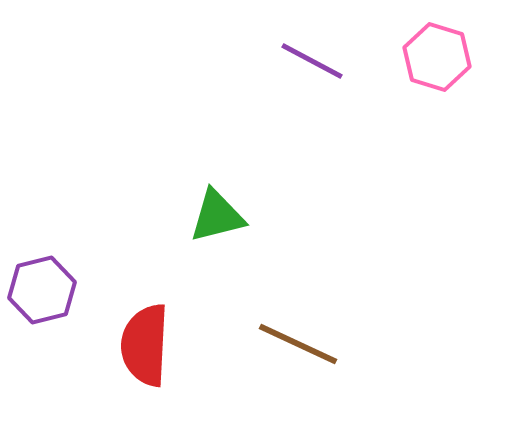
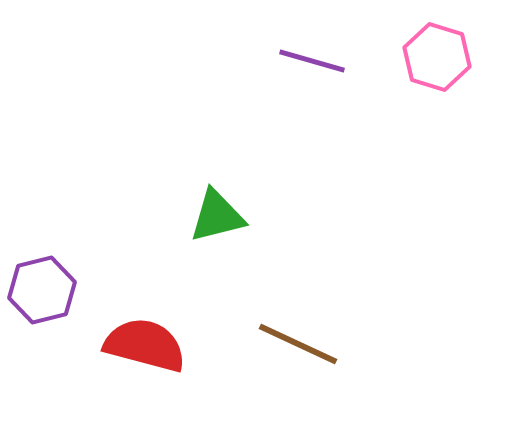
purple line: rotated 12 degrees counterclockwise
red semicircle: rotated 102 degrees clockwise
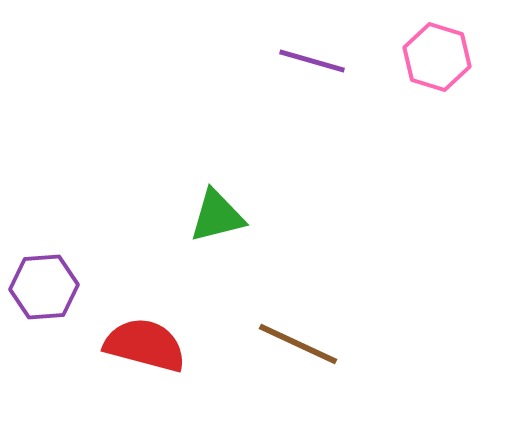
purple hexagon: moved 2 px right, 3 px up; rotated 10 degrees clockwise
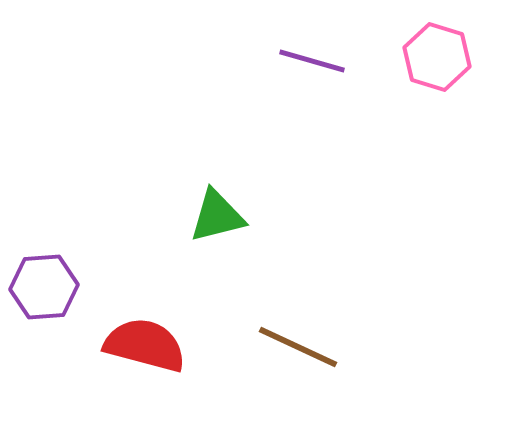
brown line: moved 3 px down
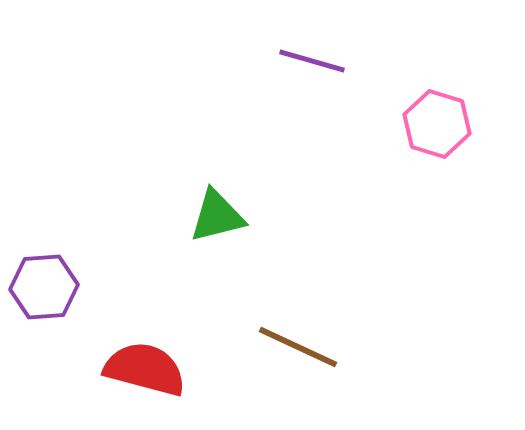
pink hexagon: moved 67 px down
red semicircle: moved 24 px down
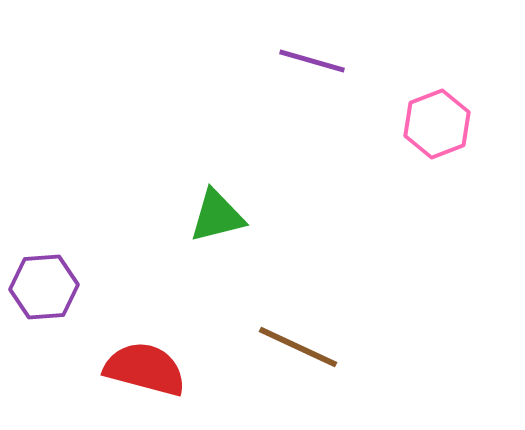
pink hexagon: rotated 22 degrees clockwise
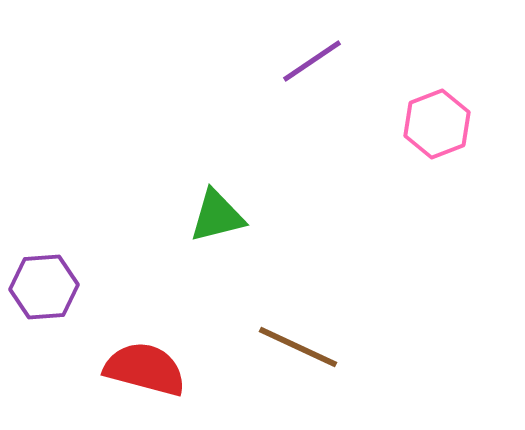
purple line: rotated 50 degrees counterclockwise
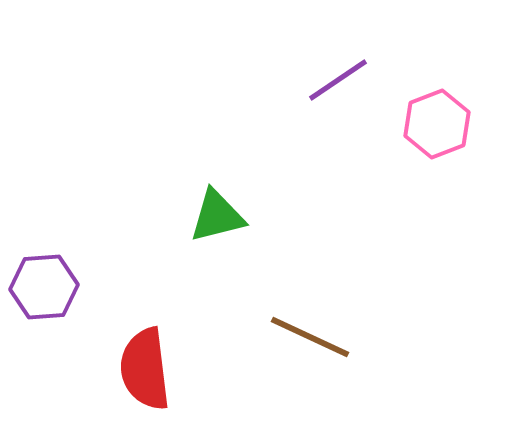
purple line: moved 26 px right, 19 px down
brown line: moved 12 px right, 10 px up
red semicircle: rotated 112 degrees counterclockwise
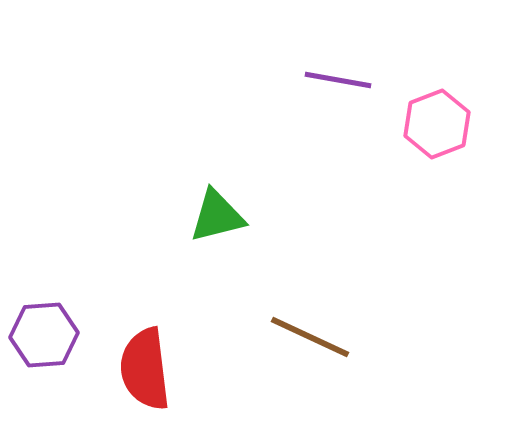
purple line: rotated 44 degrees clockwise
purple hexagon: moved 48 px down
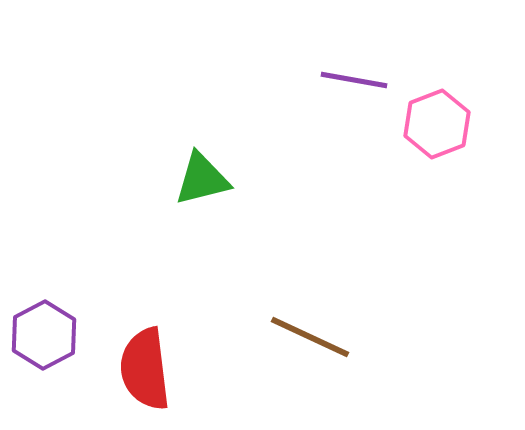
purple line: moved 16 px right
green triangle: moved 15 px left, 37 px up
purple hexagon: rotated 24 degrees counterclockwise
